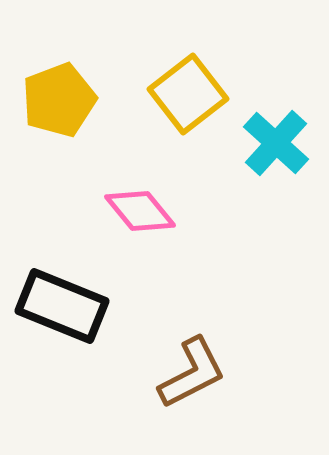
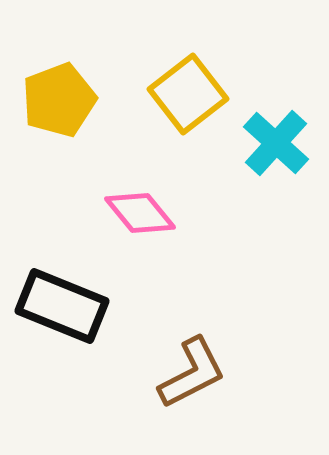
pink diamond: moved 2 px down
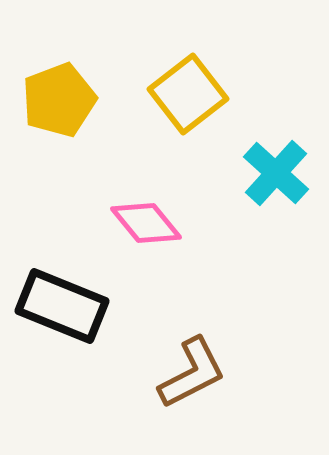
cyan cross: moved 30 px down
pink diamond: moved 6 px right, 10 px down
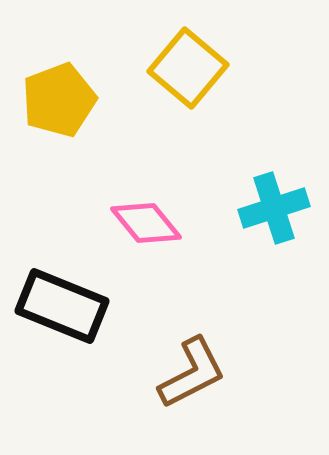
yellow square: moved 26 px up; rotated 12 degrees counterclockwise
cyan cross: moved 2 px left, 35 px down; rotated 30 degrees clockwise
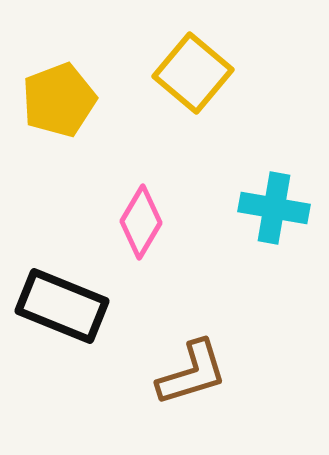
yellow square: moved 5 px right, 5 px down
cyan cross: rotated 28 degrees clockwise
pink diamond: moved 5 px left, 1 px up; rotated 70 degrees clockwise
brown L-shape: rotated 10 degrees clockwise
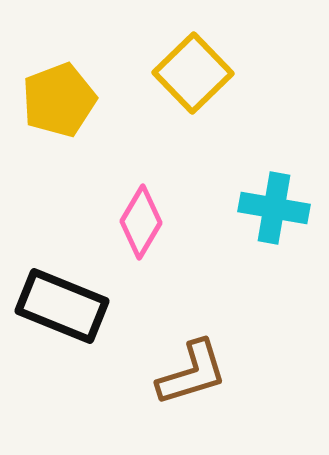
yellow square: rotated 6 degrees clockwise
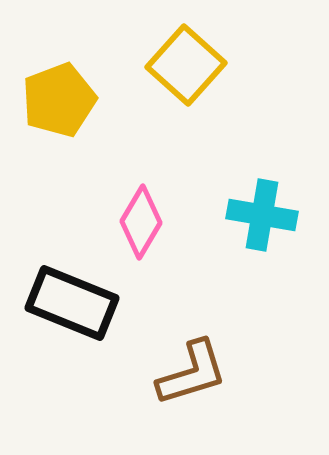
yellow square: moved 7 px left, 8 px up; rotated 4 degrees counterclockwise
cyan cross: moved 12 px left, 7 px down
black rectangle: moved 10 px right, 3 px up
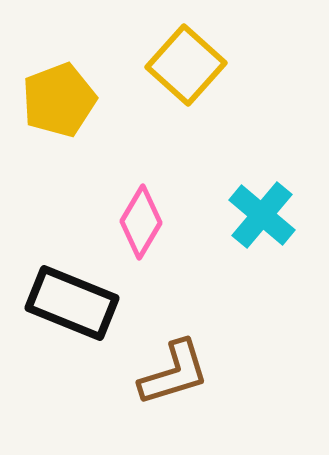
cyan cross: rotated 30 degrees clockwise
brown L-shape: moved 18 px left
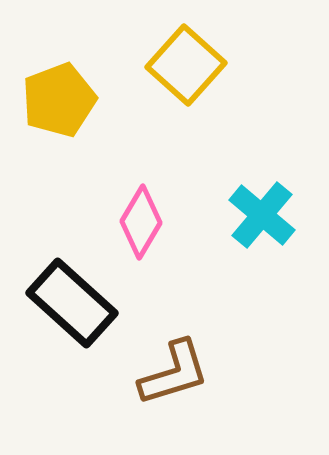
black rectangle: rotated 20 degrees clockwise
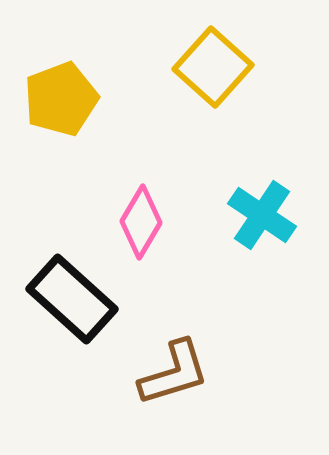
yellow square: moved 27 px right, 2 px down
yellow pentagon: moved 2 px right, 1 px up
cyan cross: rotated 6 degrees counterclockwise
black rectangle: moved 4 px up
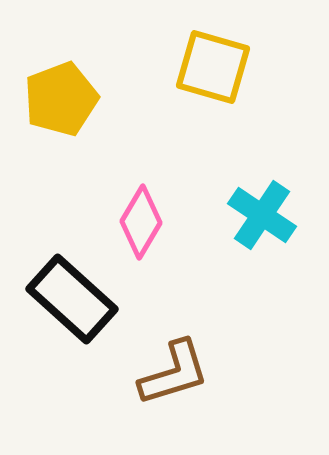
yellow square: rotated 26 degrees counterclockwise
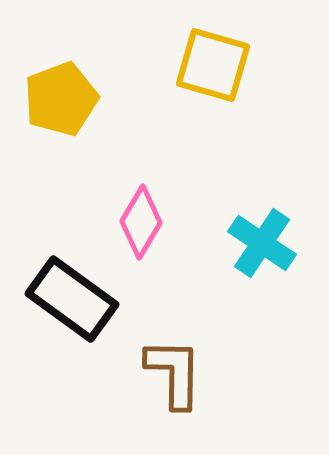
yellow square: moved 2 px up
cyan cross: moved 28 px down
black rectangle: rotated 6 degrees counterclockwise
brown L-shape: rotated 72 degrees counterclockwise
